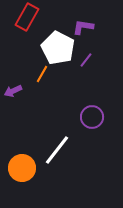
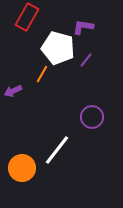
white pentagon: rotated 12 degrees counterclockwise
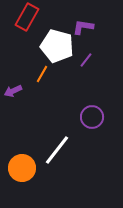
white pentagon: moved 1 px left, 2 px up
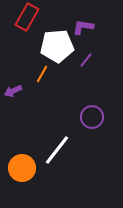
white pentagon: rotated 20 degrees counterclockwise
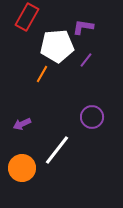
purple arrow: moved 9 px right, 33 px down
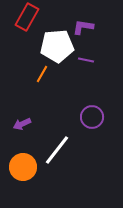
purple line: rotated 63 degrees clockwise
orange circle: moved 1 px right, 1 px up
